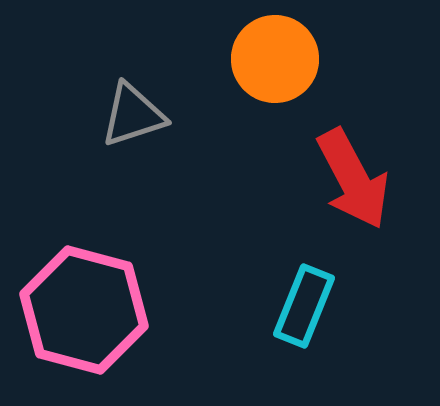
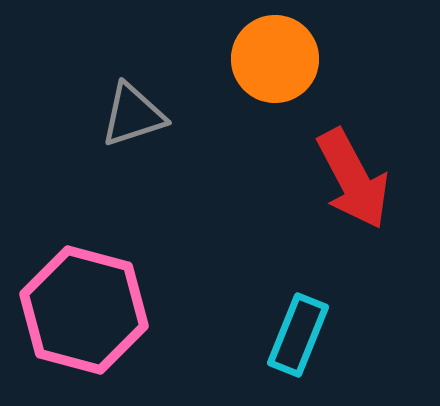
cyan rectangle: moved 6 px left, 29 px down
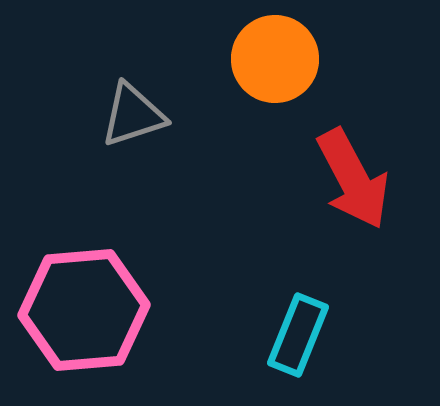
pink hexagon: rotated 20 degrees counterclockwise
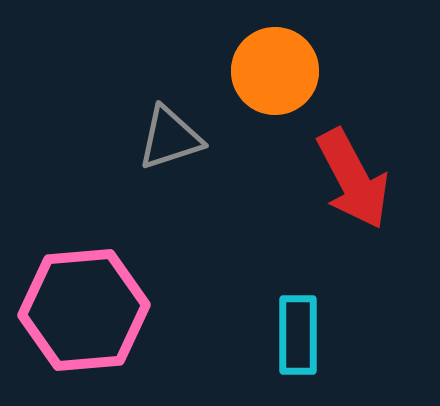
orange circle: moved 12 px down
gray triangle: moved 37 px right, 23 px down
cyan rectangle: rotated 22 degrees counterclockwise
